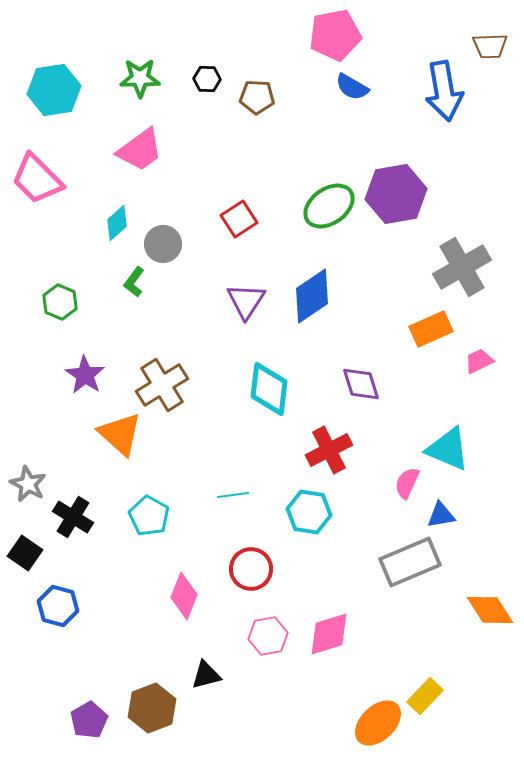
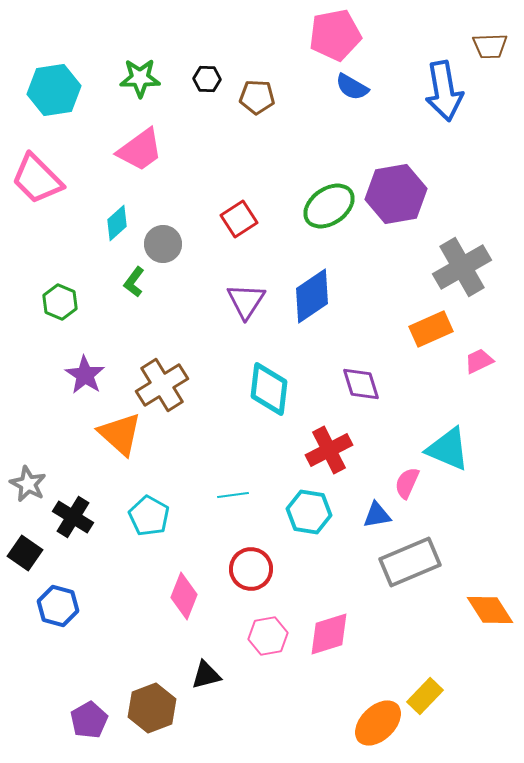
blue triangle at (441, 515): moved 64 px left
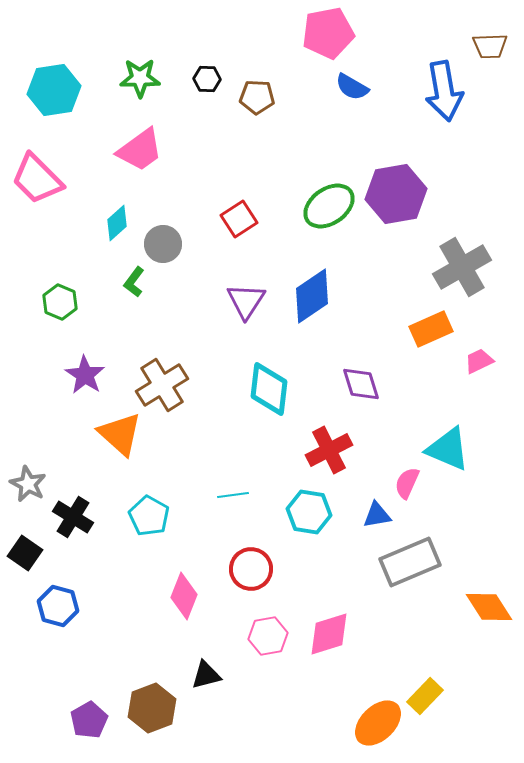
pink pentagon at (335, 35): moved 7 px left, 2 px up
orange diamond at (490, 610): moved 1 px left, 3 px up
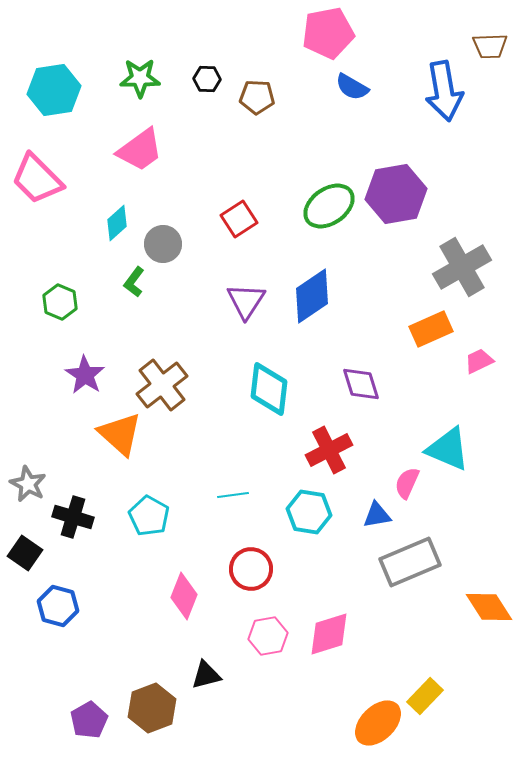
brown cross at (162, 385): rotated 6 degrees counterclockwise
black cross at (73, 517): rotated 15 degrees counterclockwise
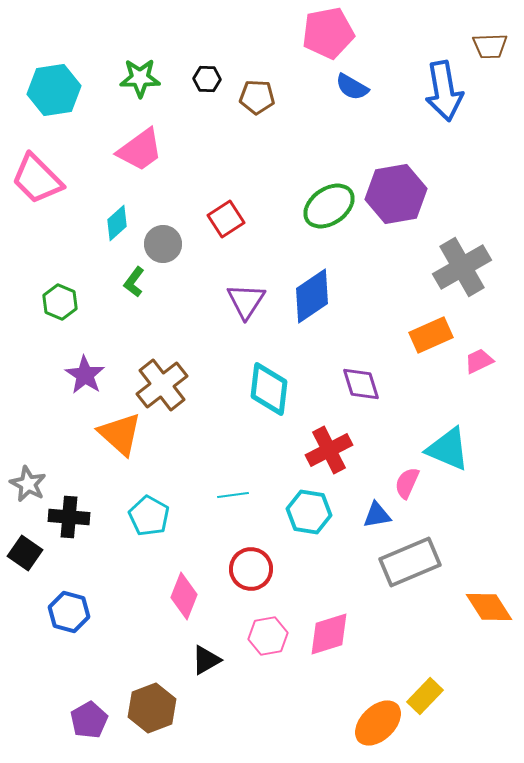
red square at (239, 219): moved 13 px left
orange rectangle at (431, 329): moved 6 px down
black cross at (73, 517): moved 4 px left; rotated 12 degrees counterclockwise
blue hexagon at (58, 606): moved 11 px right, 6 px down
black triangle at (206, 675): moved 15 px up; rotated 16 degrees counterclockwise
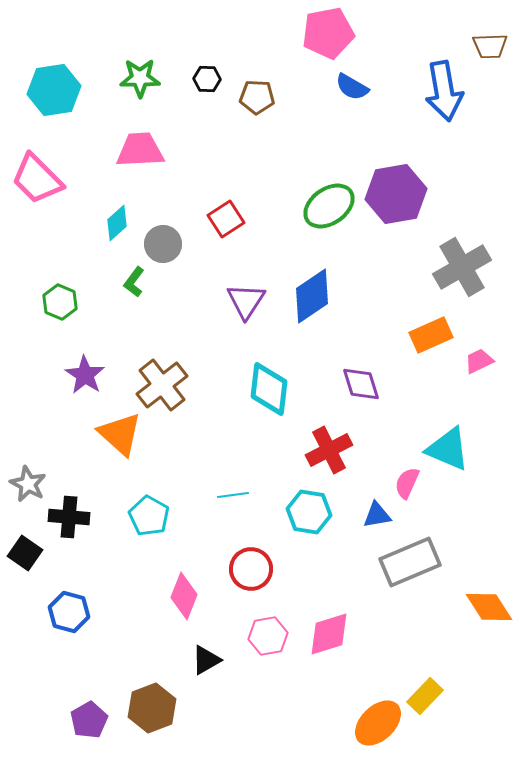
pink trapezoid at (140, 150): rotated 147 degrees counterclockwise
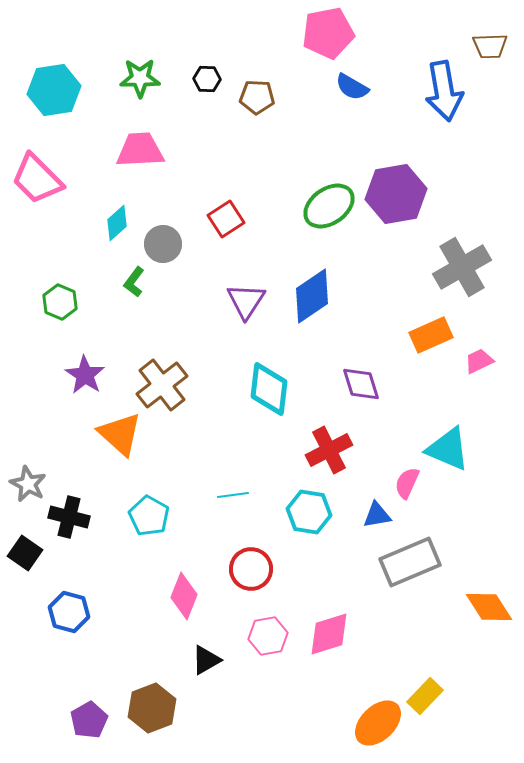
black cross at (69, 517): rotated 9 degrees clockwise
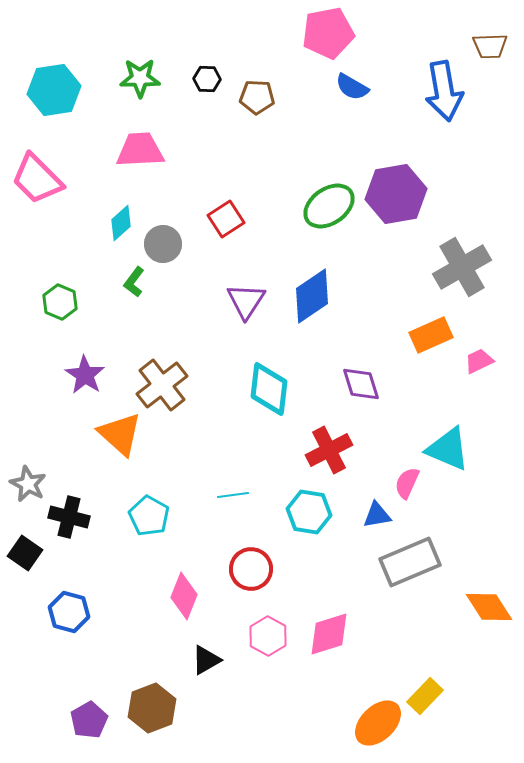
cyan diamond at (117, 223): moved 4 px right
pink hexagon at (268, 636): rotated 21 degrees counterclockwise
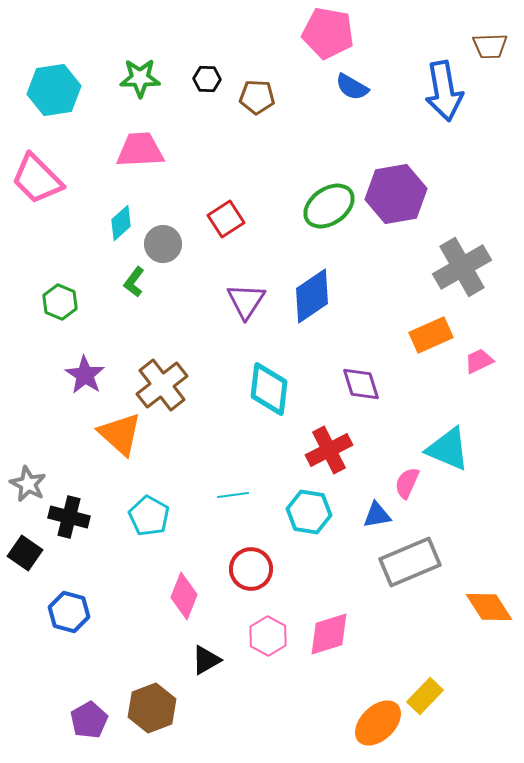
pink pentagon at (328, 33): rotated 21 degrees clockwise
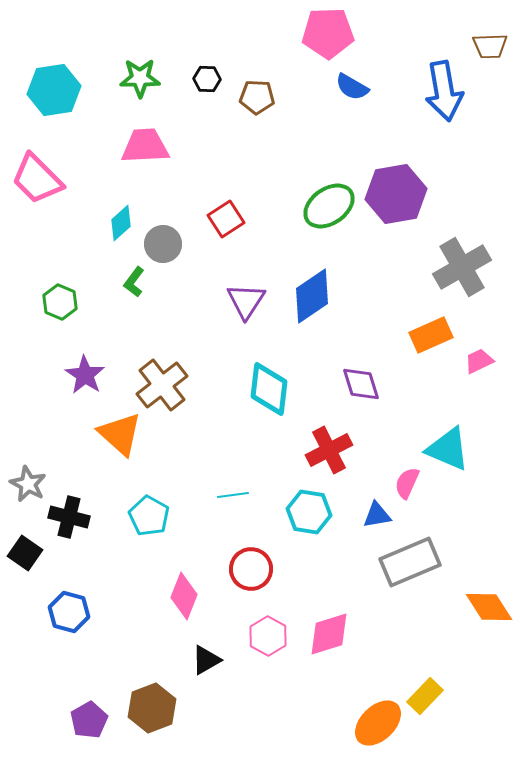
pink pentagon at (328, 33): rotated 12 degrees counterclockwise
pink trapezoid at (140, 150): moved 5 px right, 4 px up
